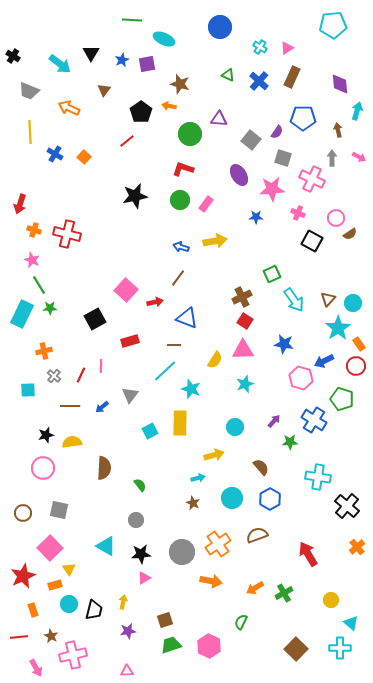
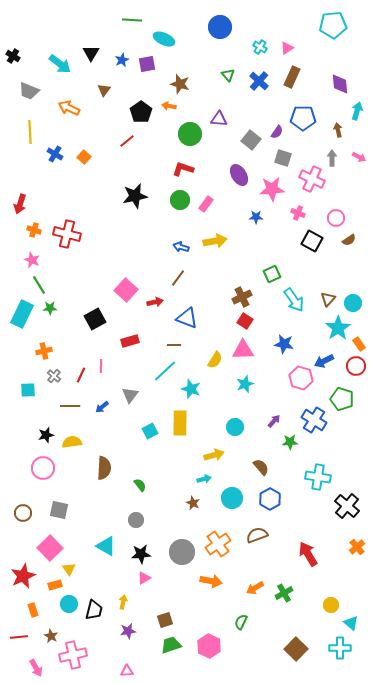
green triangle at (228, 75): rotated 24 degrees clockwise
brown semicircle at (350, 234): moved 1 px left, 6 px down
cyan arrow at (198, 478): moved 6 px right, 1 px down
yellow circle at (331, 600): moved 5 px down
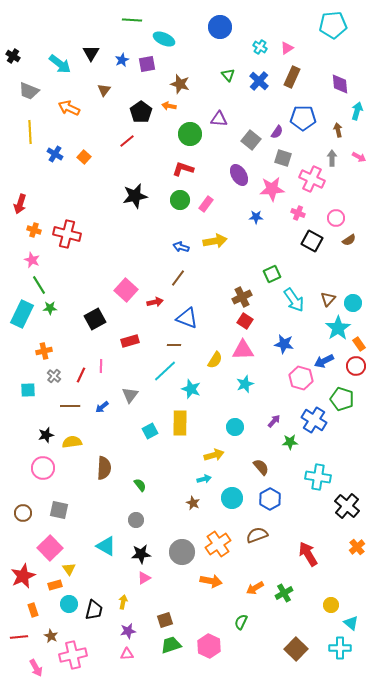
pink triangle at (127, 671): moved 17 px up
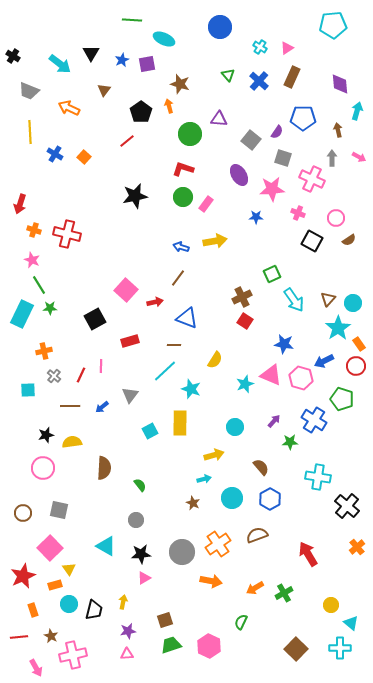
orange arrow at (169, 106): rotated 64 degrees clockwise
green circle at (180, 200): moved 3 px right, 3 px up
pink triangle at (243, 350): moved 28 px right, 25 px down; rotated 25 degrees clockwise
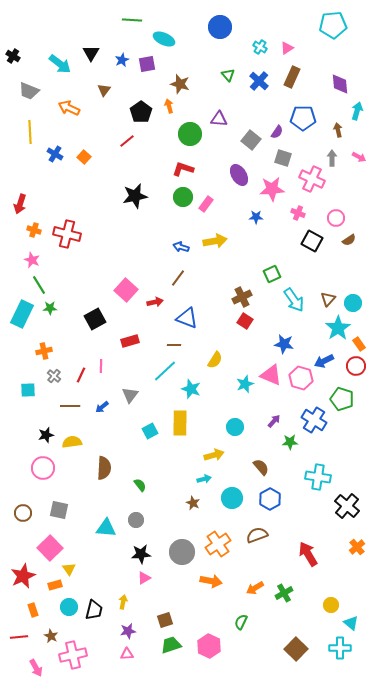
cyan triangle at (106, 546): moved 18 px up; rotated 25 degrees counterclockwise
cyan circle at (69, 604): moved 3 px down
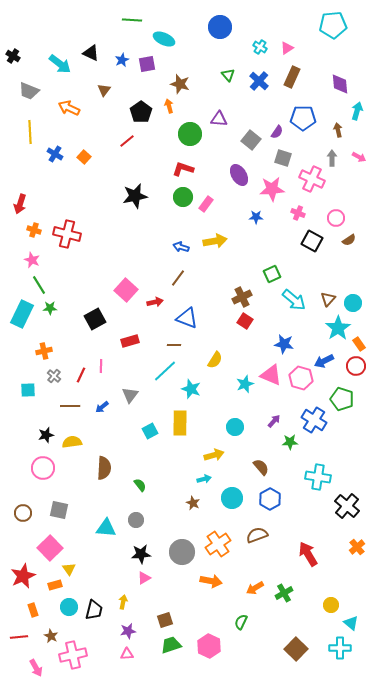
black triangle at (91, 53): rotated 36 degrees counterclockwise
cyan arrow at (294, 300): rotated 15 degrees counterclockwise
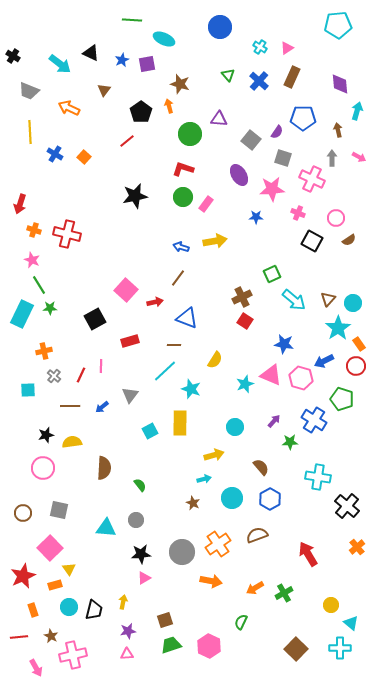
cyan pentagon at (333, 25): moved 5 px right
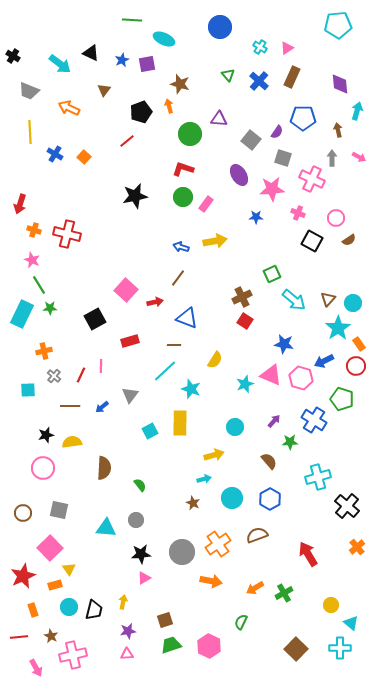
black pentagon at (141, 112): rotated 15 degrees clockwise
brown semicircle at (261, 467): moved 8 px right, 6 px up
cyan cross at (318, 477): rotated 25 degrees counterclockwise
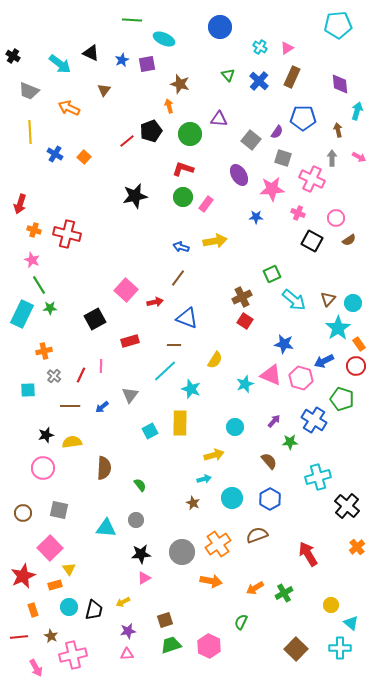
black pentagon at (141, 112): moved 10 px right, 19 px down
yellow arrow at (123, 602): rotated 128 degrees counterclockwise
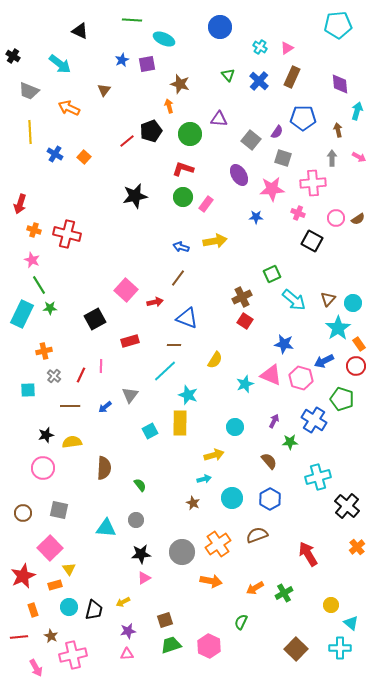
black triangle at (91, 53): moved 11 px left, 22 px up
pink cross at (312, 179): moved 1 px right, 4 px down; rotated 30 degrees counterclockwise
brown semicircle at (349, 240): moved 9 px right, 21 px up
cyan star at (191, 389): moved 3 px left, 6 px down
blue arrow at (102, 407): moved 3 px right
purple arrow at (274, 421): rotated 16 degrees counterclockwise
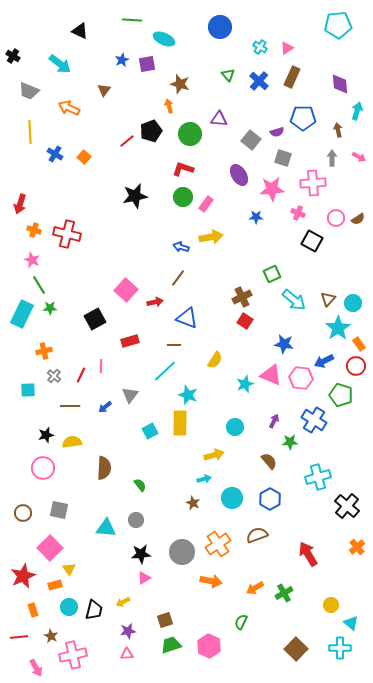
purple semicircle at (277, 132): rotated 40 degrees clockwise
yellow arrow at (215, 241): moved 4 px left, 4 px up
pink hexagon at (301, 378): rotated 10 degrees counterclockwise
green pentagon at (342, 399): moved 1 px left, 4 px up
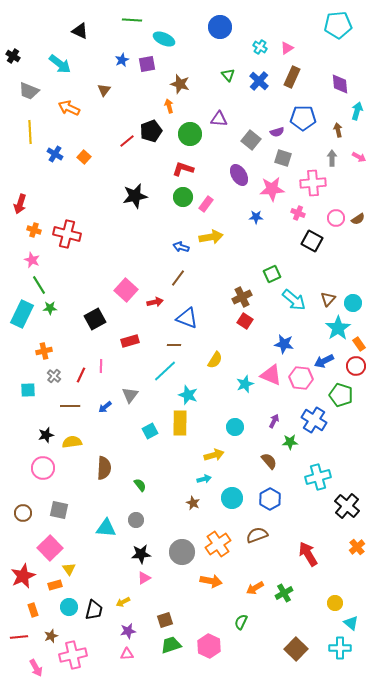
yellow circle at (331, 605): moved 4 px right, 2 px up
brown star at (51, 636): rotated 24 degrees clockwise
